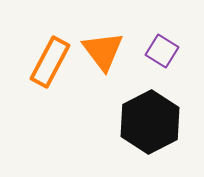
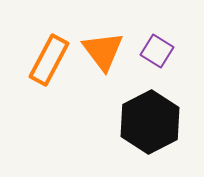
purple square: moved 5 px left
orange rectangle: moved 1 px left, 2 px up
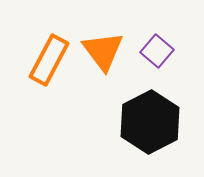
purple square: rotated 8 degrees clockwise
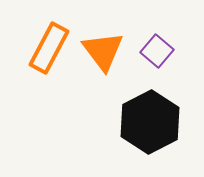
orange rectangle: moved 12 px up
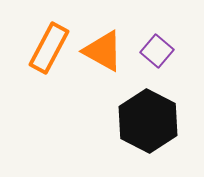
orange triangle: rotated 24 degrees counterclockwise
black hexagon: moved 2 px left, 1 px up; rotated 6 degrees counterclockwise
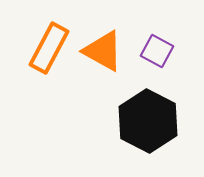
purple square: rotated 12 degrees counterclockwise
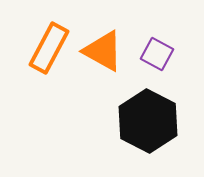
purple square: moved 3 px down
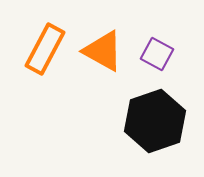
orange rectangle: moved 4 px left, 1 px down
black hexagon: moved 7 px right; rotated 14 degrees clockwise
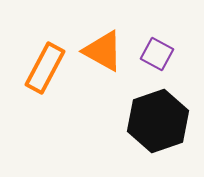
orange rectangle: moved 19 px down
black hexagon: moved 3 px right
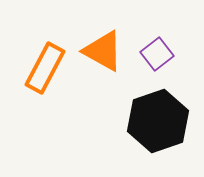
purple square: rotated 24 degrees clockwise
